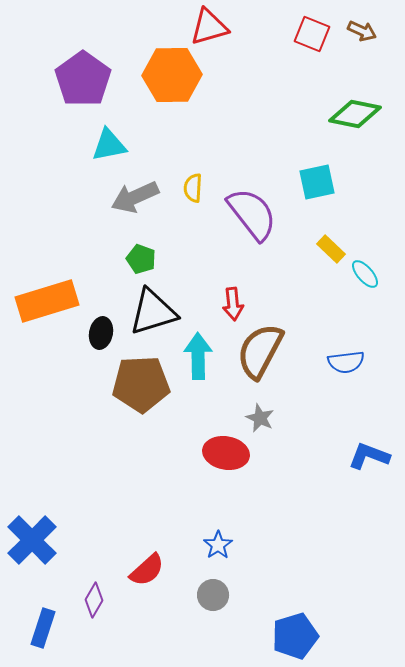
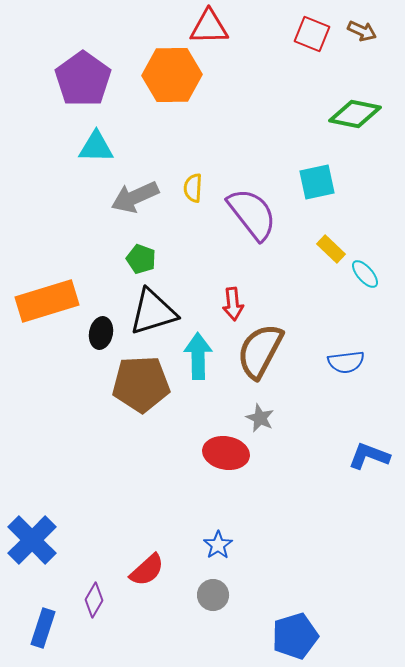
red triangle: rotated 15 degrees clockwise
cyan triangle: moved 13 px left, 2 px down; rotated 12 degrees clockwise
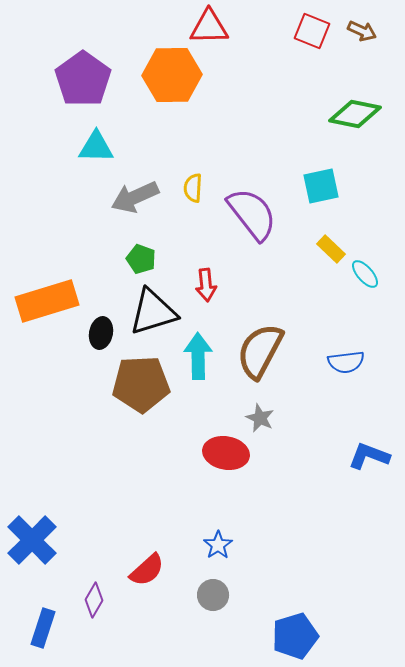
red square: moved 3 px up
cyan square: moved 4 px right, 4 px down
red arrow: moved 27 px left, 19 px up
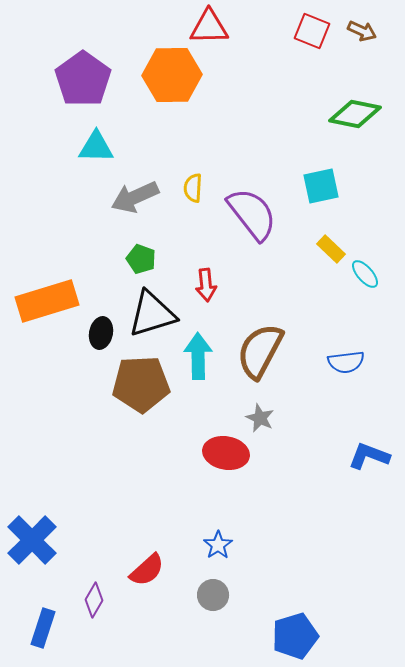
black triangle: moved 1 px left, 2 px down
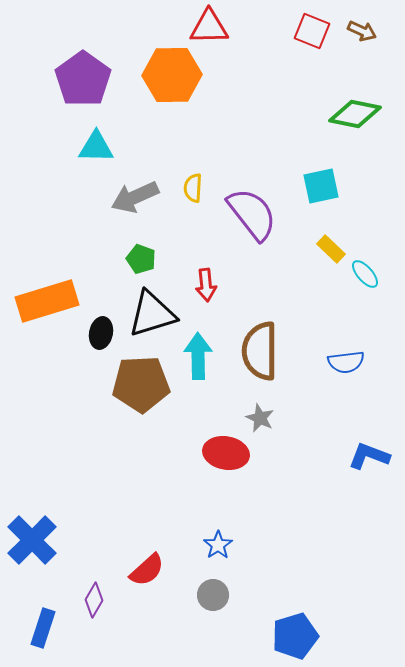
brown semicircle: rotated 28 degrees counterclockwise
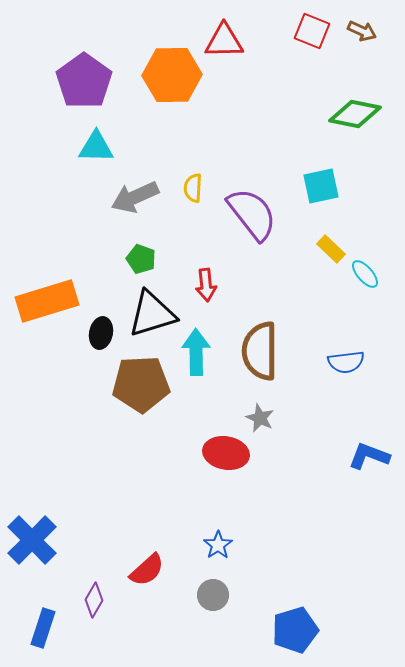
red triangle: moved 15 px right, 14 px down
purple pentagon: moved 1 px right, 2 px down
cyan arrow: moved 2 px left, 4 px up
blue pentagon: moved 6 px up
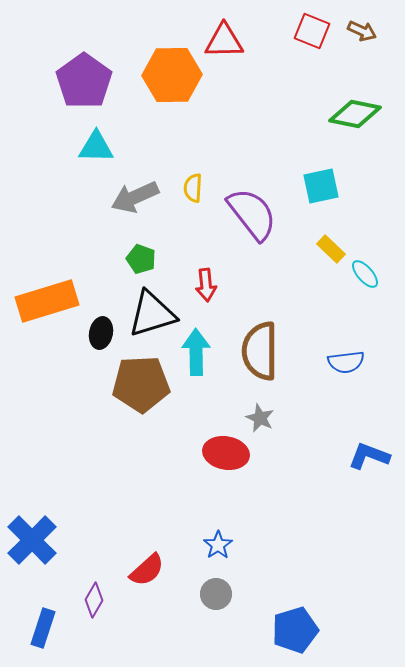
gray circle: moved 3 px right, 1 px up
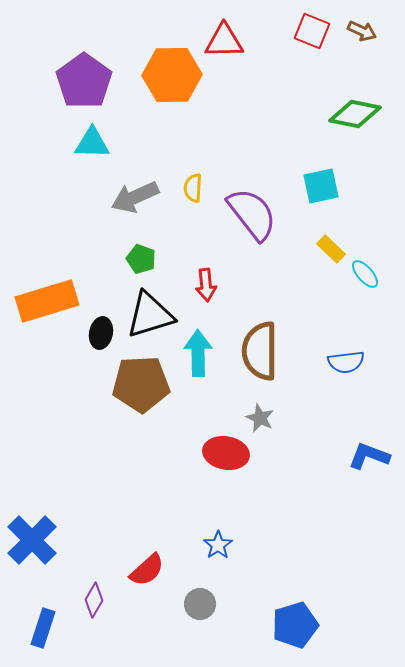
cyan triangle: moved 4 px left, 4 px up
black triangle: moved 2 px left, 1 px down
cyan arrow: moved 2 px right, 1 px down
gray circle: moved 16 px left, 10 px down
blue pentagon: moved 5 px up
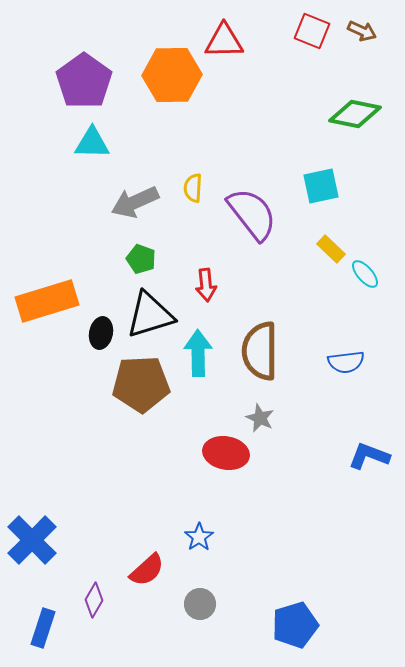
gray arrow: moved 5 px down
blue star: moved 19 px left, 8 px up
